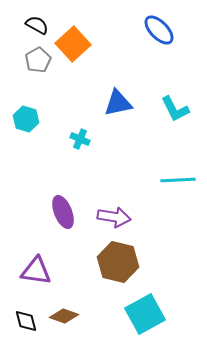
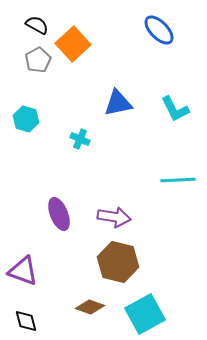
purple ellipse: moved 4 px left, 2 px down
purple triangle: moved 13 px left; rotated 12 degrees clockwise
brown diamond: moved 26 px right, 9 px up
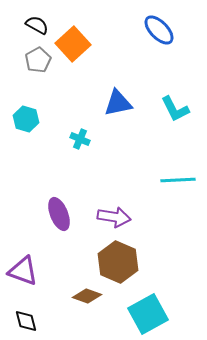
brown hexagon: rotated 9 degrees clockwise
brown diamond: moved 3 px left, 11 px up
cyan square: moved 3 px right
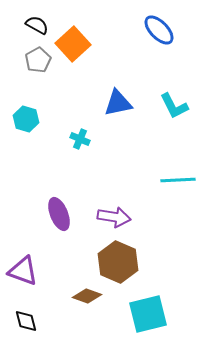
cyan L-shape: moved 1 px left, 3 px up
cyan square: rotated 15 degrees clockwise
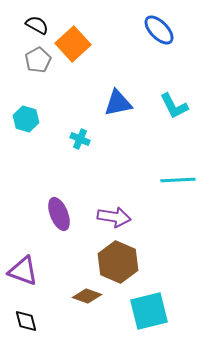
cyan square: moved 1 px right, 3 px up
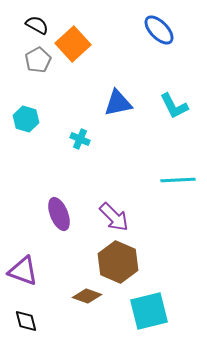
purple arrow: rotated 36 degrees clockwise
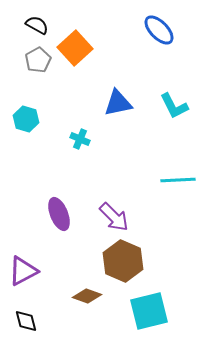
orange square: moved 2 px right, 4 px down
brown hexagon: moved 5 px right, 1 px up
purple triangle: rotated 48 degrees counterclockwise
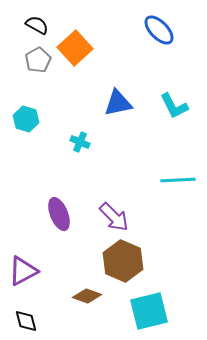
cyan cross: moved 3 px down
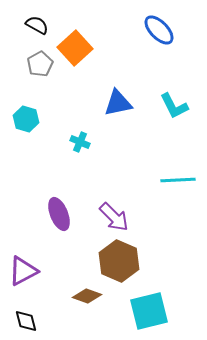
gray pentagon: moved 2 px right, 4 px down
brown hexagon: moved 4 px left
